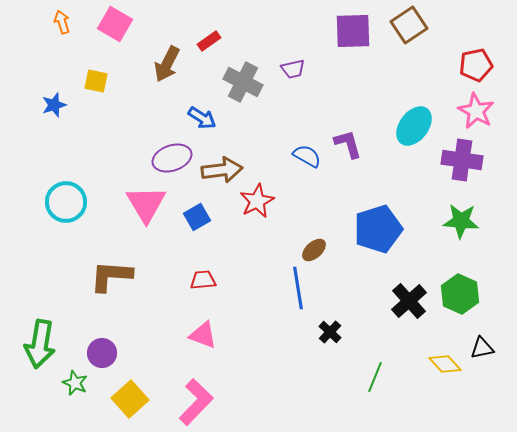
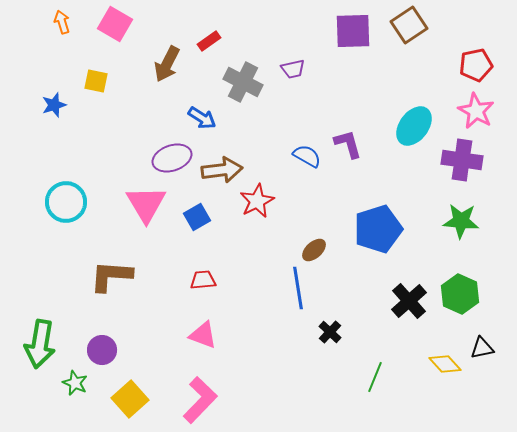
purple circle at (102, 353): moved 3 px up
pink L-shape at (196, 402): moved 4 px right, 2 px up
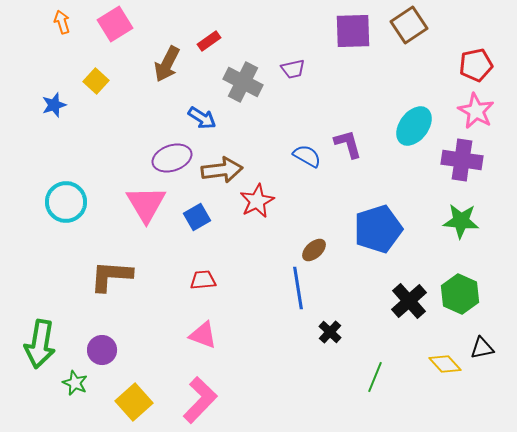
pink square at (115, 24): rotated 28 degrees clockwise
yellow square at (96, 81): rotated 30 degrees clockwise
yellow square at (130, 399): moved 4 px right, 3 px down
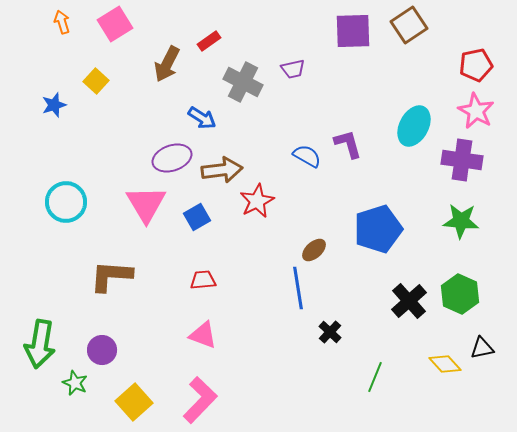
cyan ellipse at (414, 126): rotated 9 degrees counterclockwise
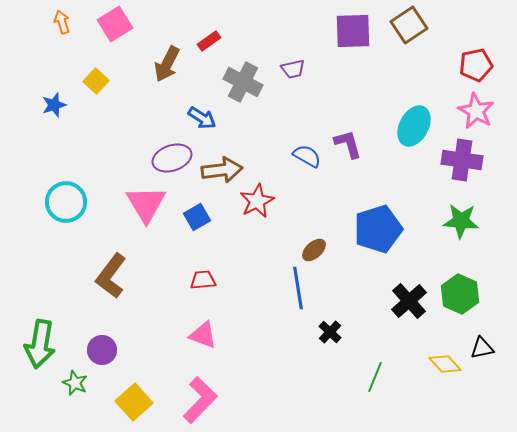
brown L-shape at (111, 276): rotated 57 degrees counterclockwise
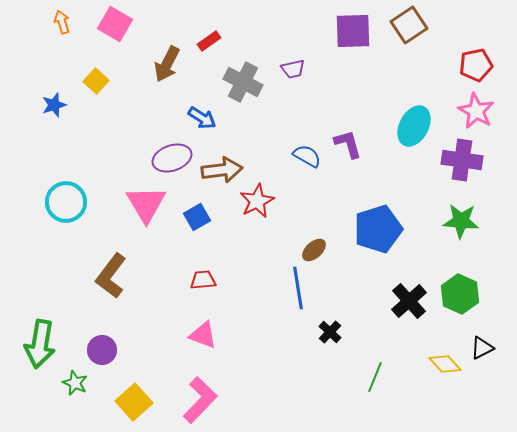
pink square at (115, 24): rotated 28 degrees counterclockwise
black triangle at (482, 348): rotated 15 degrees counterclockwise
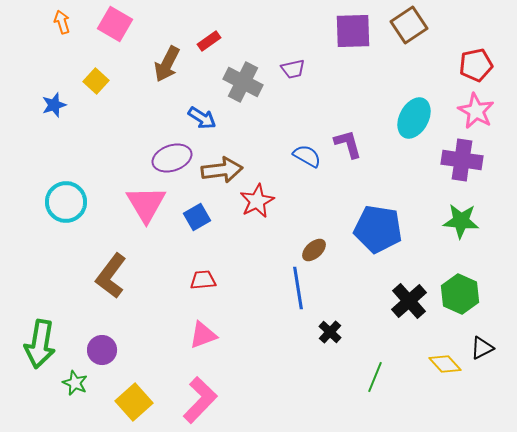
cyan ellipse at (414, 126): moved 8 px up
blue pentagon at (378, 229): rotated 27 degrees clockwise
pink triangle at (203, 335): rotated 40 degrees counterclockwise
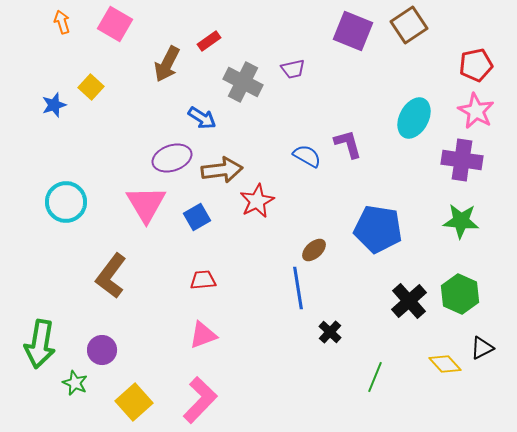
purple square at (353, 31): rotated 24 degrees clockwise
yellow square at (96, 81): moved 5 px left, 6 px down
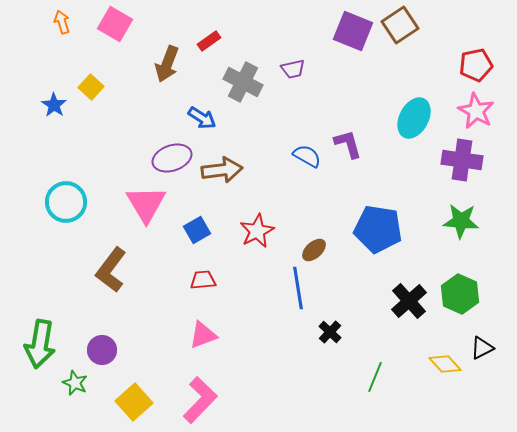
brown square at (409, 25): moved 9 px left
brown arrow at (167, 64): rotated 6 degrees counterclockwise
blue star at (54, 105): rotated 20 degrees counterclockwise
red star at (257, 201): moved 30 px down
blue square at (197, 217): moved 13 px down
brown L-shape at (111, 276): moved 6 px up
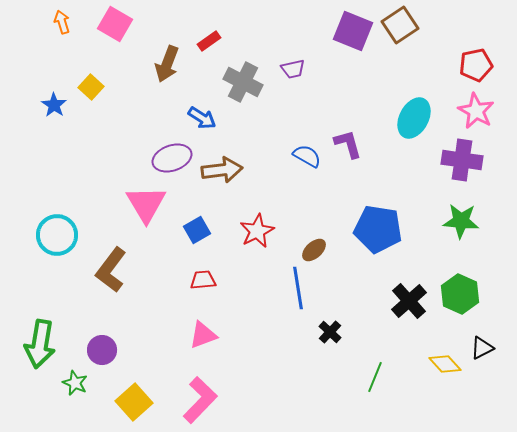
cyan circle at (66, 202): moved 9 px left, 33 px down
